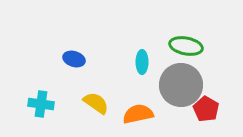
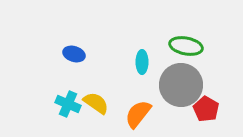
blue ellipse: moved 5 px up
cyan cross: moved 27 px right; rotated 15 degrees clockwise
orange semicircle: rotated 40 degrees counterclockwise
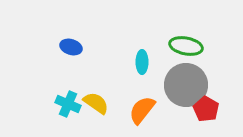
blue ellipse: moved 3 px left, 7 px up
gray circle: moved 5 px right
orange semicircle: moved 4 px right, 4 px up
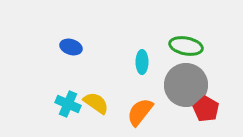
orange semicircle: moved 2 px left, 2 px down
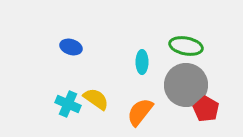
yellow semicircle: moved 4 px up
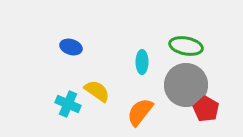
yellow semicircle: moved 1 px right, 8 px up
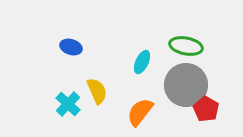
cyan ellipse: rotated 25 degrees clockwise
yellow semicircle: rotated 32 degrees clockwise
cyan cross: rotated 20 degrees clockwise
